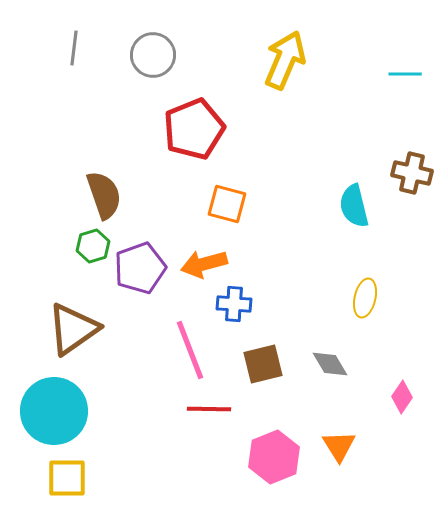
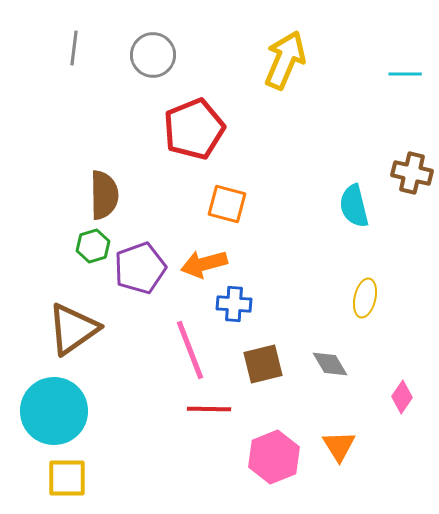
brown semicircle: rotated 18 degrees clockwise
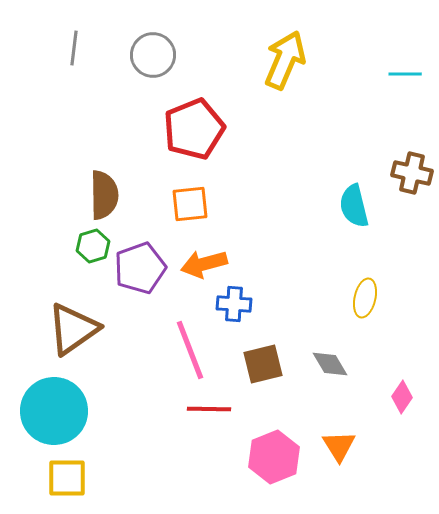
orange square: moved 37 px left; rotated 21 degrees counterclockwise
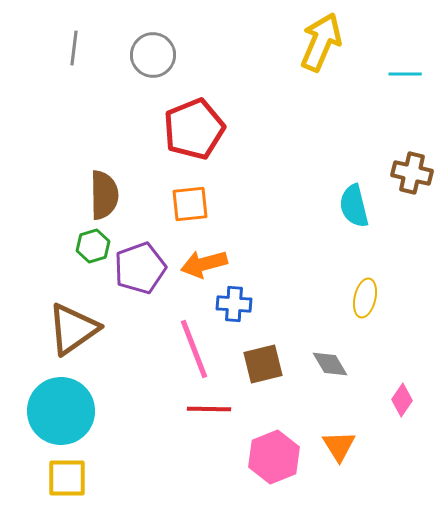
yellow arrow: moved 36 px right, 18 px up
pink line: moved 4 px right, 1 px up
pink diamond: moved 3 px down
cyan circle: moved 7 px right
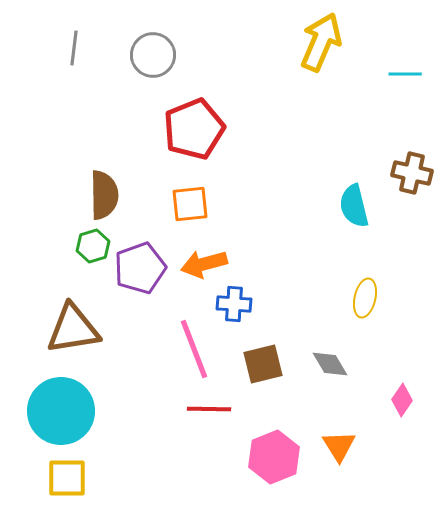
brown triangle: rotated 26 degrees clockwise
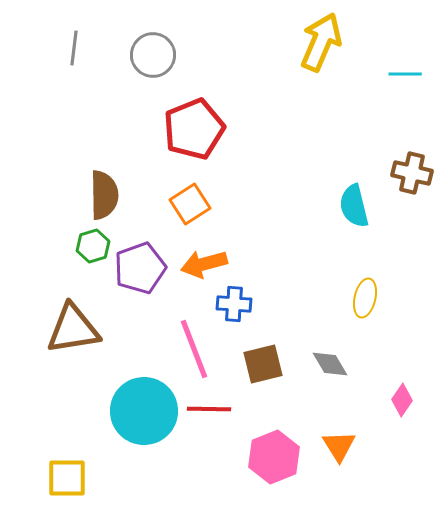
orange square: rotated 27 degrees counterclockwise
cyan circle: moved 83 px right
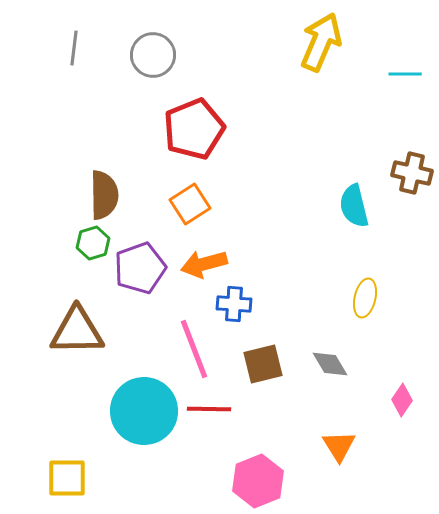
green hexagon: moved 3 px up
brown triangle: moved 4 px right, 2 px down; rotated 8 degrees clockwise
pink hexagon: moved 16 px left, 24 px down
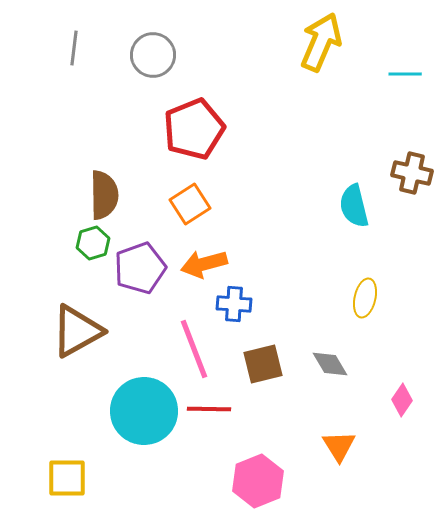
brown triangle: rotated 28 degrees counterclockwise
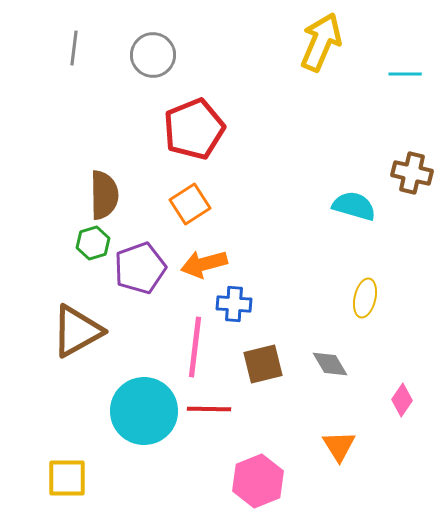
cyan semicircle: rotated 120 degrees clockwise
pink line: moved 1 px right, 2 px up; rotated 28 degrees clockwise
